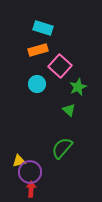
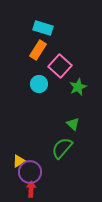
orange rectangle: rotated 42 degrees counterclockwise
cyan circle: moved 2 px right
green triangle: moved 4 px right, 14 px down
yellow triangle: rotated 16 degrees counterclockwise
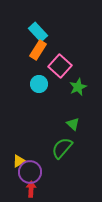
cyan rectangle: moved 5 px left, 4 px down; rotated 30 degrees clockwise
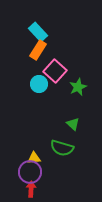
pink square: moved 5 px left, 5 px down
green semicircle: rotated 115 degrees counterclockwise
yellow triangle: moved 15 px right, 3 px up; rotated 24 degrees clockwise
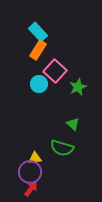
yellow triangle: moved 1 px right
red arrow: rotated 35 degrees clockwise
